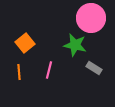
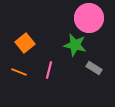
pink circle: moved 2 px left
orange line: rotated 63 degrees counterclockwise
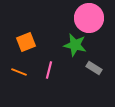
orange square: moved 1 px right, 1 px up; rotated 18 degrees clockwise
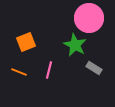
green star: rotated 15 degrees clockwise
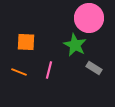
orange square: rotated 24 degrees clockwise
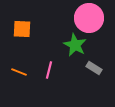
orange square: moved 4 px left, 13 px up
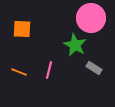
pink circle: moved 2 px right
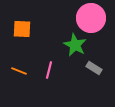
orange line: moved 1 px up
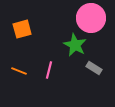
orange square: rotated 18 degrees counterclockwise
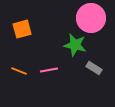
green star: rotated 15 degrees counterclockwise
pink line: rotated 66 degrees clockwise
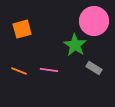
pink circle: moved 3 px right, 3 px down
green star: rotated 20 degrees clockwise
pink line: rotated 18 degrees clockwise
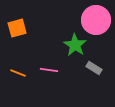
pink circle: moved 2 px right, 1 px up
orange square: moved 5 px left, 1 px up
orange line: moved 1 px left, 2 px down
